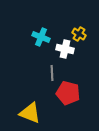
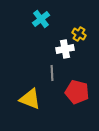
cyan cross: moved 18 px up; rotated 30 degrees clockwise
white cross: rotated 24 degrees counterclockwise
red pentagon: moved 9 px right, 1 px up
yellow triangle: moved 14 px up
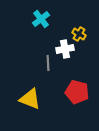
gray line: moved 4 px left, 10 px up
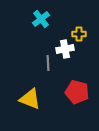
yellow cross: rotated 32 degrees counterclockwise
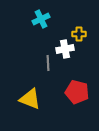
cyan cross: rotated 12 degrees clockwise
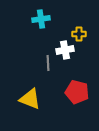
cyan cross: rotated 18 degrees clockwise
white cross: moved 1 px down
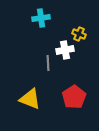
cyan cross: moved 1 px up
yellow cross: rotated 24 degrees clockwise
red pentagon: moved 3 px left, 5 px down; rotated 25 degrees clockwise
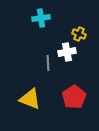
white cross: moved 2 px right, 2 px down
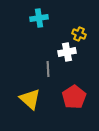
cyan cross: moved 2 px left
gray line: moved 6 px down
yellow triangle: rotated 20 degrees clockwise
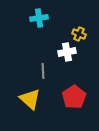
gray line: moved 5 px left, 2 px down
